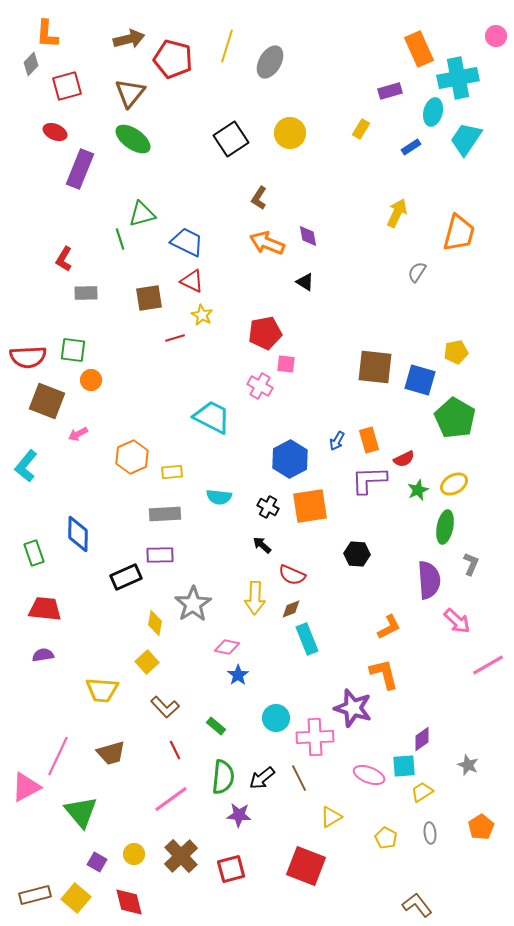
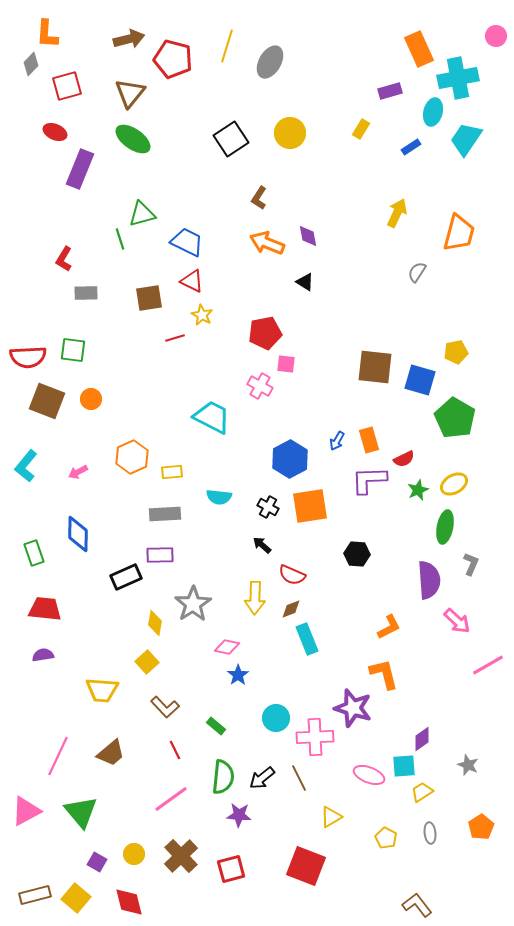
orange circle at (91, 380): moved 19 px down
pink arrow at (78, 434): moved 38 px down
brown trapezoid at (111, 753): rotated 24 degrees counterclockwise
pink triangle at (26, 787): moved 24 px down
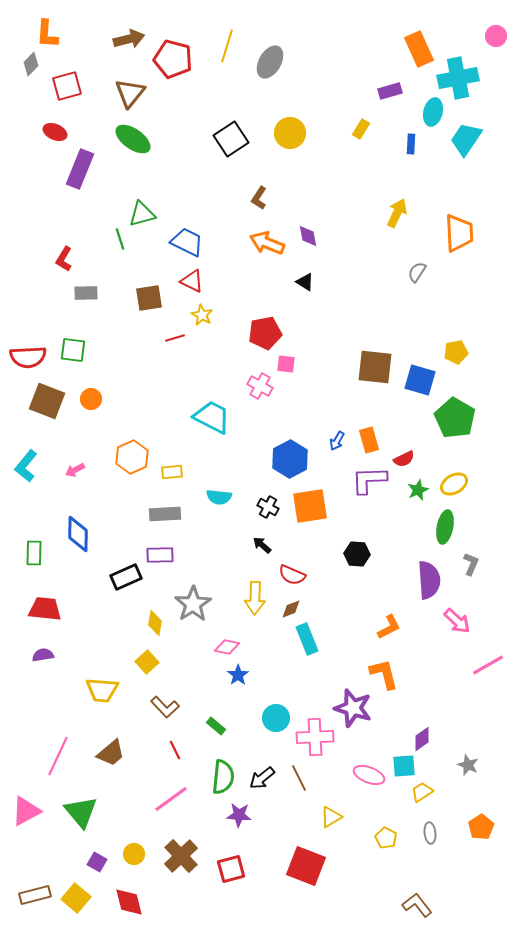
blue rectangle at (411, 147): moved 3 px up; rotated 54 degrees counterclockwise
orange trapezoid at (459, 233): rotated 18 degrees counterclockwise
pink arrow at (78, 472): moved 3 px left, 2 px up
green rectangle at (34, 553): rotated 20 degrees clockwise
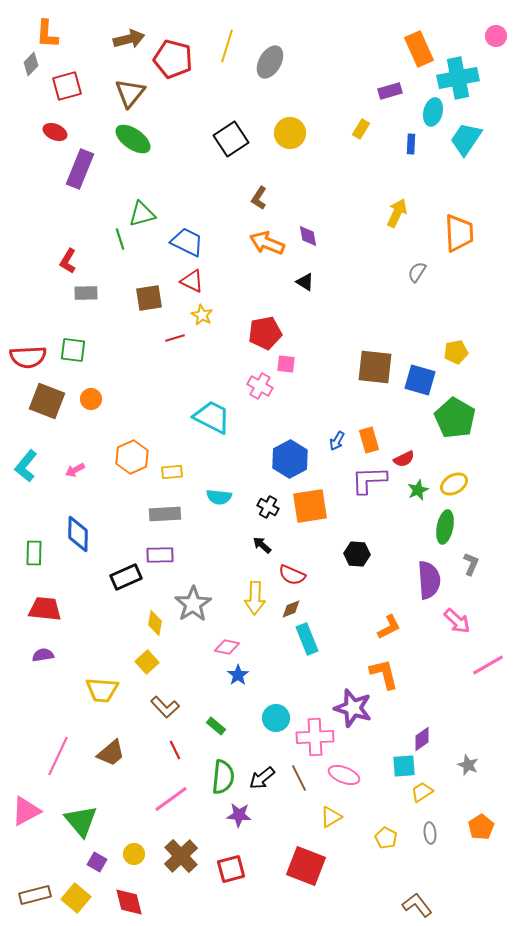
red L-shape at (64, 259): moved 4 px right, 2 px down
pink ellipse at (369, 775): moved 25 px left
green triangle at (81, 812): moved 9 px down
